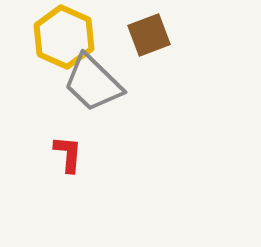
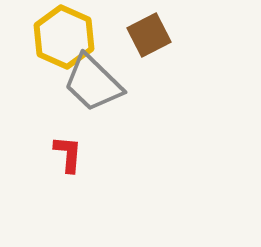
brown square: rotated 6 degrees counterclockwise
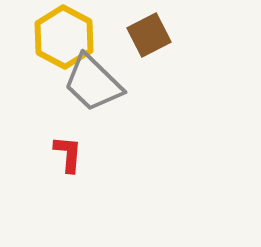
yellow hexagon: rotated 4 degrees clockwise
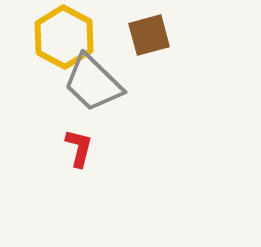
brown square: rotated 12 degrees clockwise
red L-shape: moved 11 px right, 6 px up; rotated 9 degrees clockwise
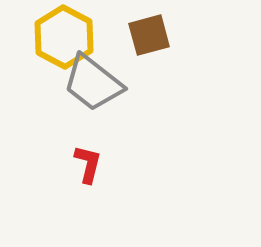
gray trapezoid: rotated 6 degrees counterclockwise
red L-shape: moved 9 px right, 16 px down
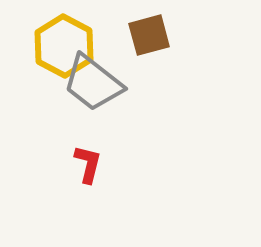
yellow hexagon: moved 9 px down
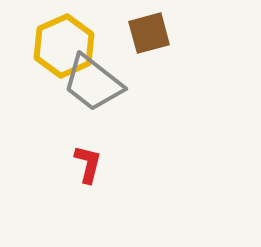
brown square: moved 2 px up
yellow hexagon: rotated 8 degrees clockwise
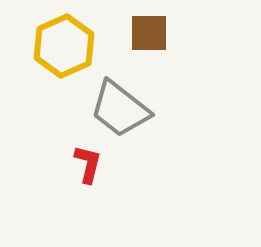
brown square: rotated 15 degrees clockwise
gray trapezoid: moved 27 px right, 26 px down
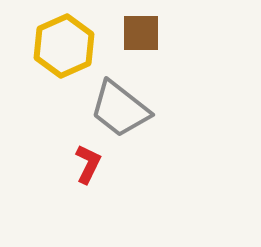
brown square: moved 8 px left
red L-shape: rotated 12 degrees clockwise
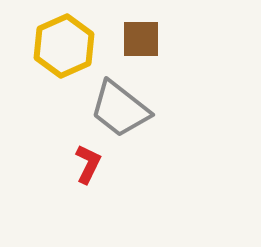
brown square: moved 6 px down
